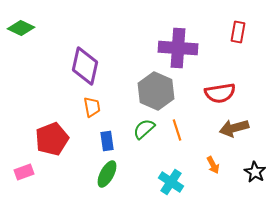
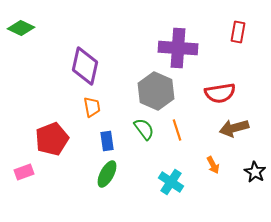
green semicircle: rotated 95 degrees clockwise
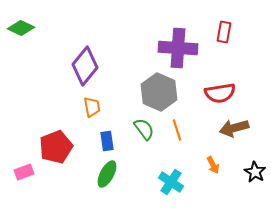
red rectangle: moved 14 px left
purple diamond: rotated 27 degrees clockwise
gray hexagon: moved 3 px right, 1 px down
red pentagon: moved 4 px right, 8 px down
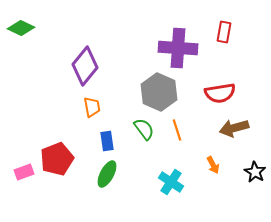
red pentagon: moved 1 px right, 12 px down
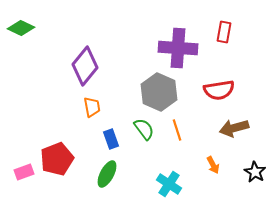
red semicircle: moved 1 px left, 3 px up
blue rectangle: moved 4 px right, 2 px up; rotated 12 degrees counterclockwise
cyan cross: moved 2 px left, 2 px down
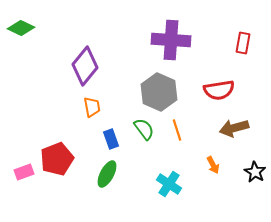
red rectangle: moved 19 px right, 11 px down
purple cross: moved 7 px left, 8 px up
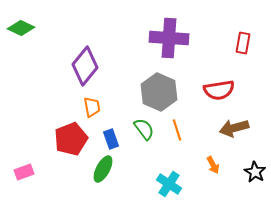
purple cross: moved 2 px left, 2 px up
red pentagon: moved 14 px right, 20 px up
green ellipse: moved 4 px left, 5 px up
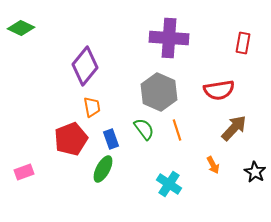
brown arrow: rotated 148 degrees clockwise
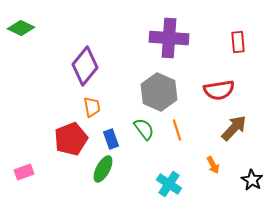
red rectangle: moved 5 px left, 1 px up; rotated 15 degrees counterclockwise
black star: moved 3 px left, 8 px down
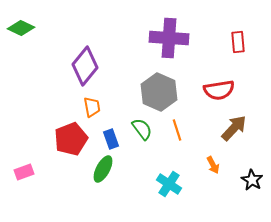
green semicircle: moved 2 px left
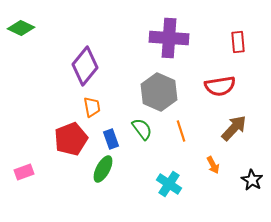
red semicircle: moved 1 px right, 4 px up
orange line: moved 4 px right, 1 px down
